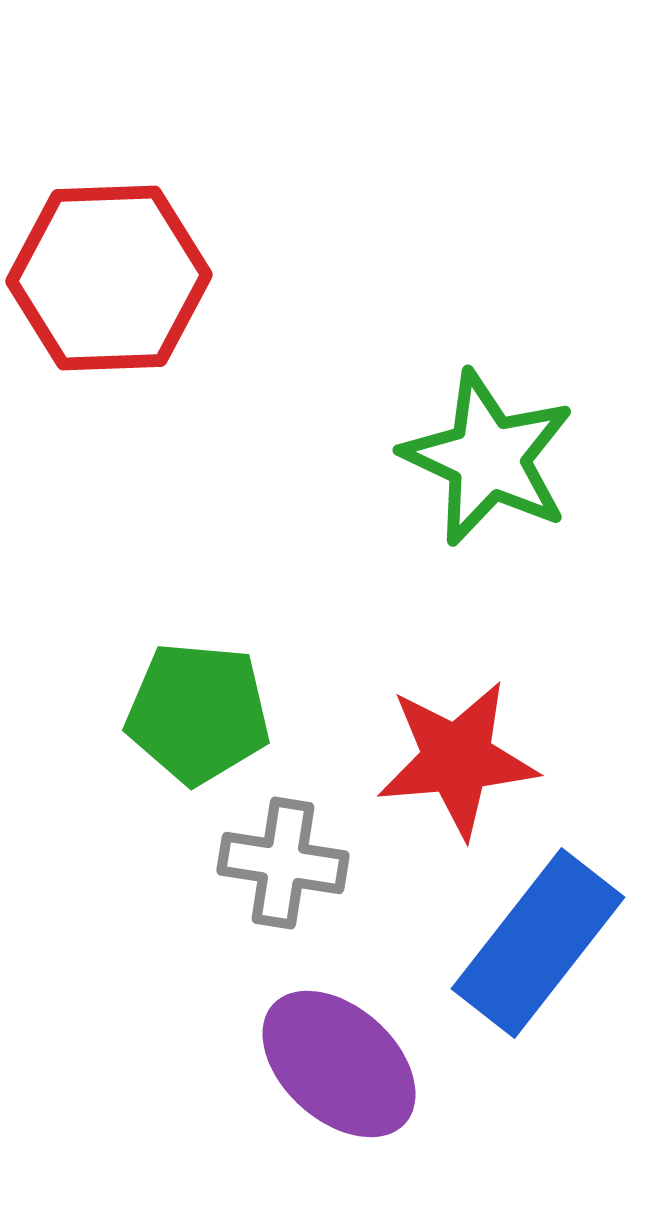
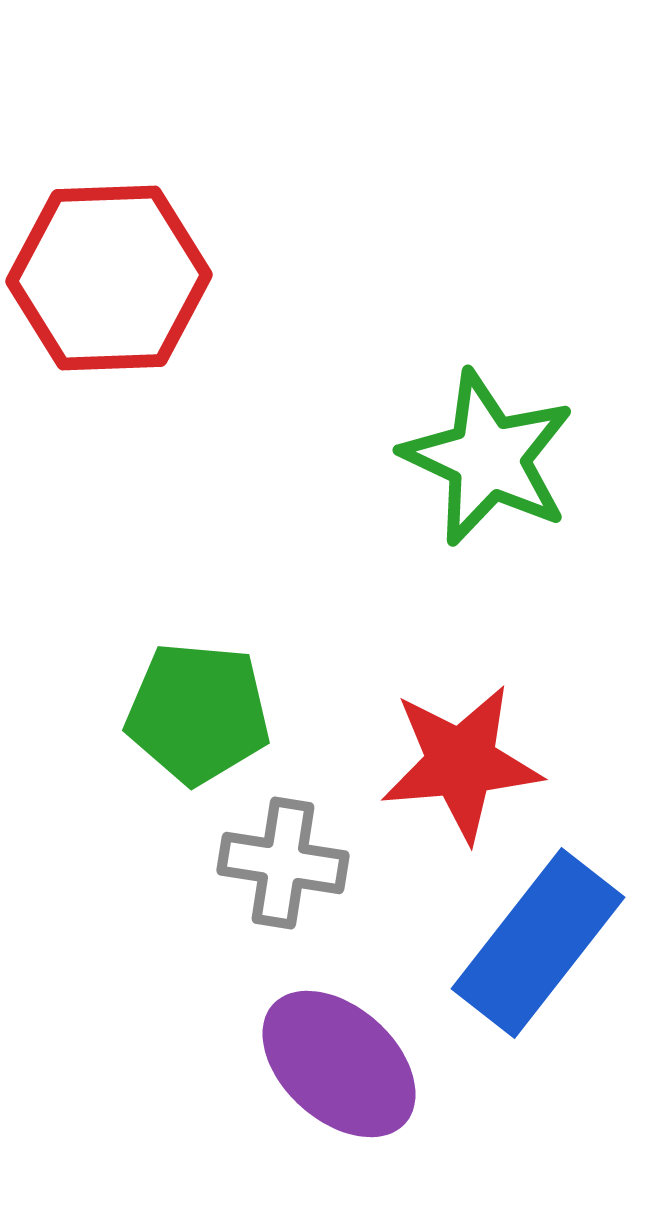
red star: moved 4 px right, 4 px down
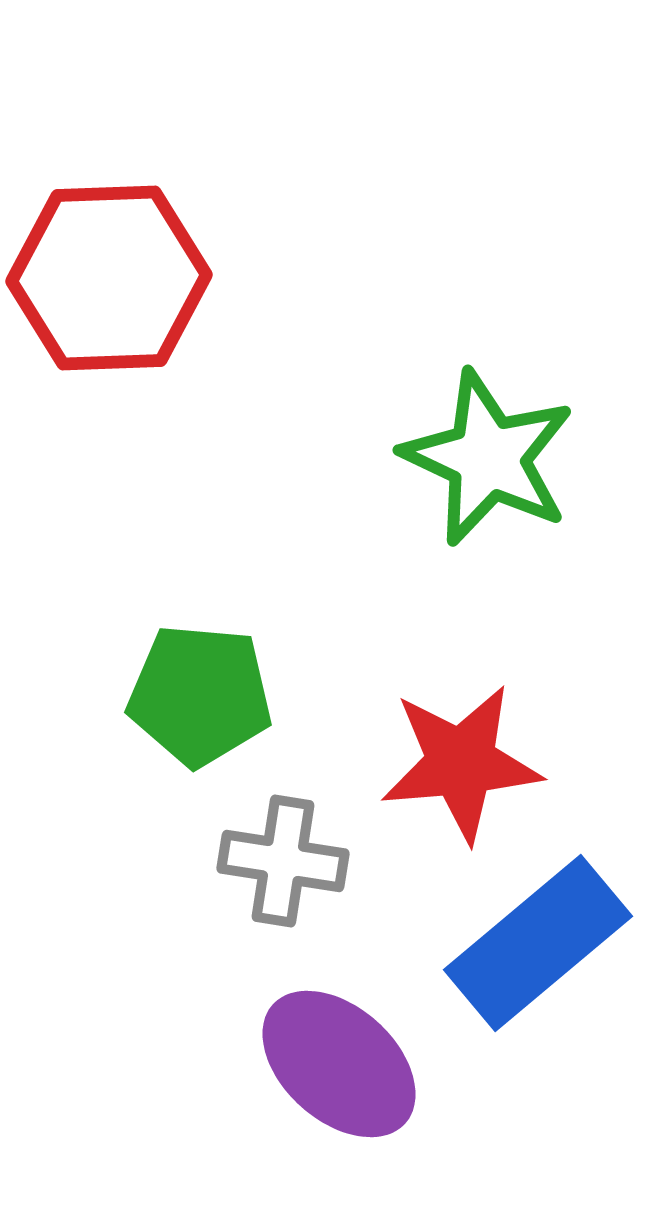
green pentagon: moved 2 px right, 18 px up
gray cross: moved 2 px up
blue rectangle: rotated 12 degrees clockwise
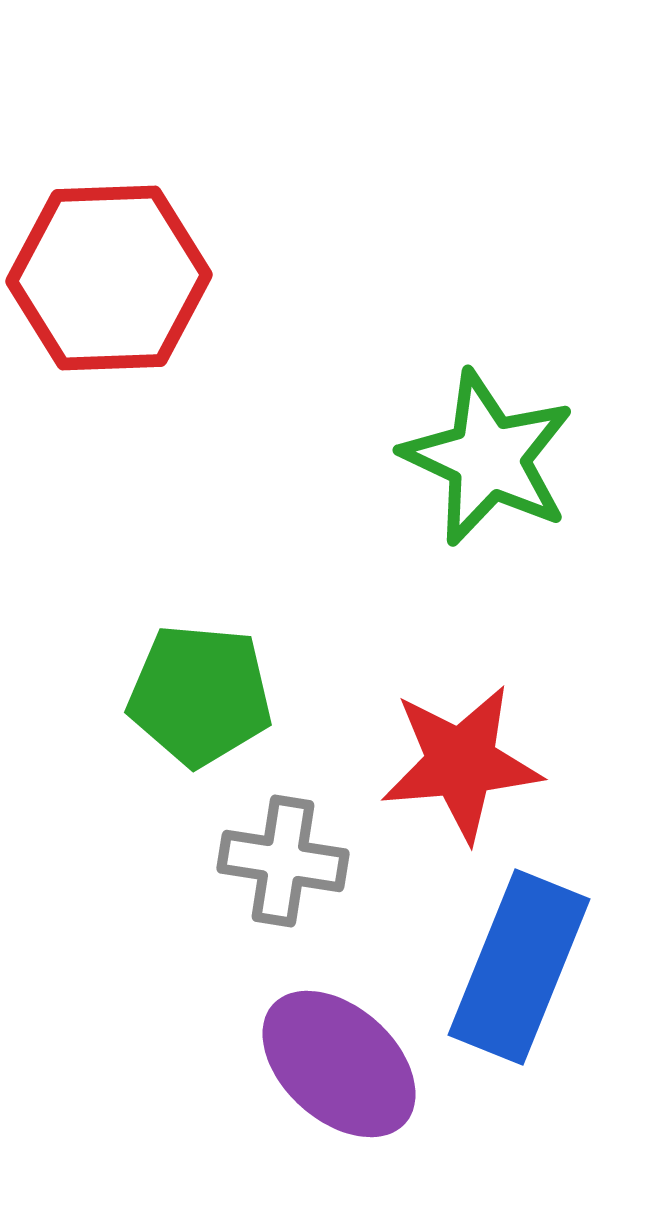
blue rectangle: moved 19 px left, 24 px down; rotated 28 degrees counterclockwise
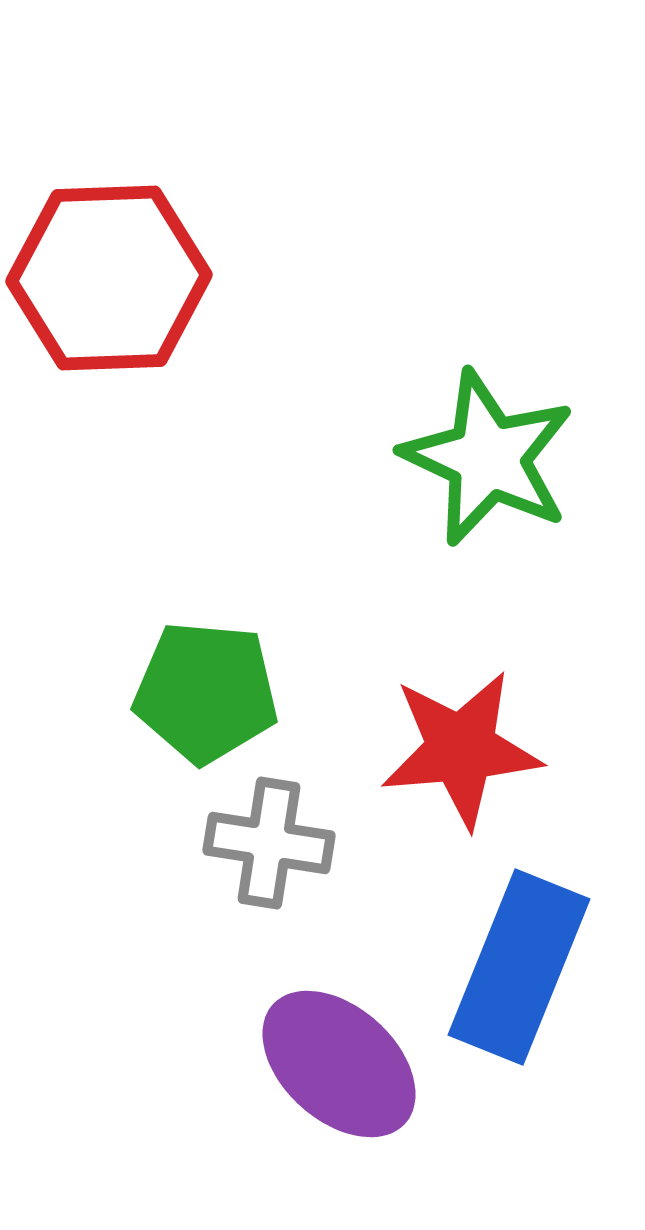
green pentagon: moved 6 px right, 3 px up
red star: moved 14 px up
gray cross: moved 14 px left, 18 px up
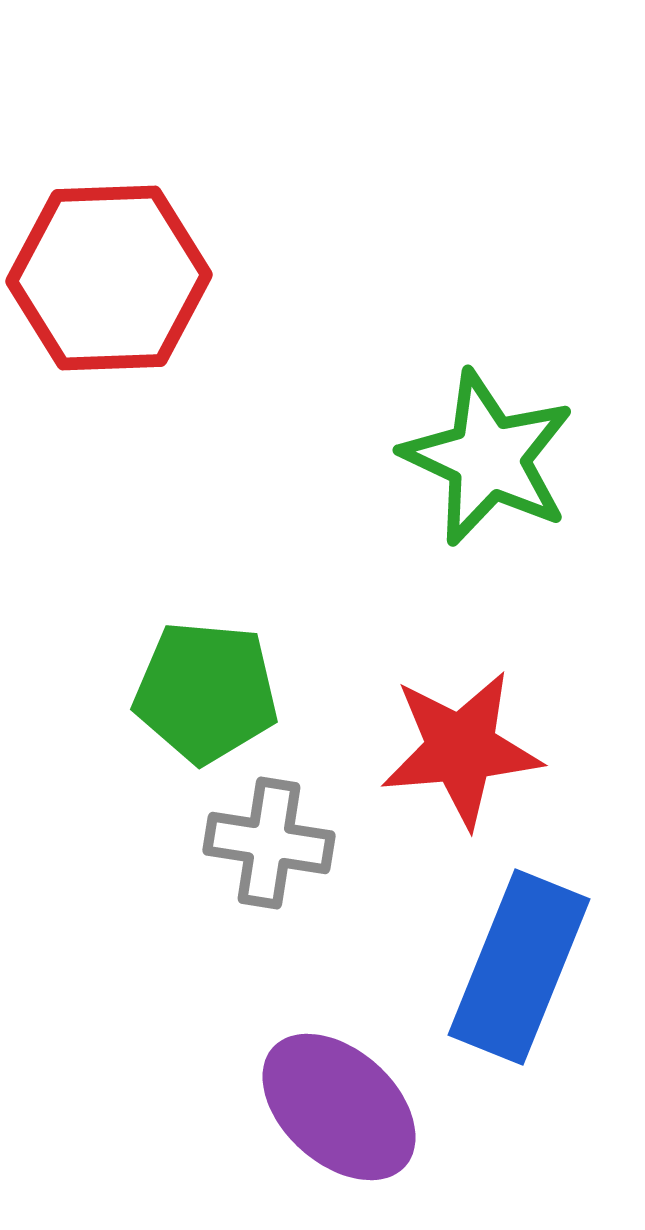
purple ellipse: moved 43 px down
